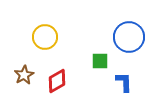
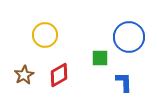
yellow circle: moved 2 px up
green square: moved 3 px up
red diamond: moved 2 px right, 6 px up
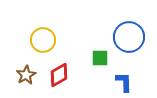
yellow circle: moved 2 px left, 5 px down
brown star: moved 2 px right
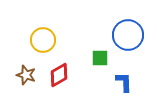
blue circle: moved 1 px left, 2 px up
brown star: rotated 24 degrees counterclockwise
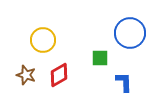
blue circle: moved 2 px right, 2 px up
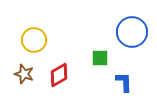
blue circle: moved 2 px right, 1 px up
yellow circle: moved 9 px left
brown star: moved 2 px left, 1 px up
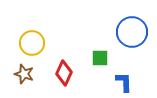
yellow circle: moved 2 px left, 3 px down
red diamond: moved 5 px right, 2 px up; rotated 35 degrees counterclockwise
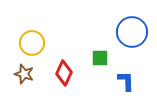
blue L-shape: moved 2 px right, 1 px up
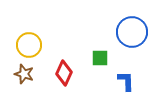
yellow circle: moved 3 px left, 2 px down
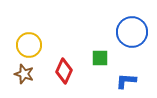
red diamond: moved 2 px up
blue L-shape: rotated 85 degrees counterclockwise
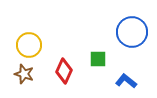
green square: moved 2 px left, 1 px down
blue L-shape: rotated 35 degrees clockwise
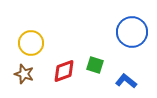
yellow circle: moved 2 px right, 2 px up
green square: moved 3 px left, 6 px down; rotated 18 degrees clockwise
red diamond: rotated 45 degrees clockwise
